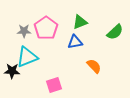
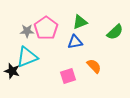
gray star: moved 3 px right
black star: rotated 14 degrees clockwise
pink square: moved 14 px right, 9 px up
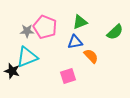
pink pentagon: moved 1 px left, 1 px up; rotated 15 degrees counterclockwise
orange semicircle: moved 3 px left, 10 px up
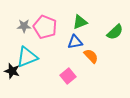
gray star: moved 3 px left, 5 px up
pink square: rotated 21 degrees counterclockwise
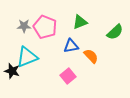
blue triangle: moved 4 px left, 4 px down
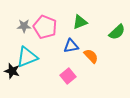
green semicircle: moved 2 px right
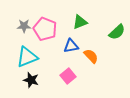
pink pentagon: moved 2 px down
black star: moved 19 px right, 9 px down
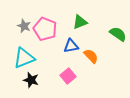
gray star: rotated 24 degrees clockwise
green semicircle: moved 1 px right, 2 px down; rotated 102 degrees counterclockwise
cyan triangle: moved 3 px left, 1 px down
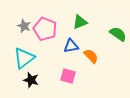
cyan triangle: rotated 15 degrees counterclockwise
pink square: rotated 35 degrees counterclockwise
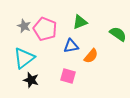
orange semicircle: rotated 84 degrees clockwise
